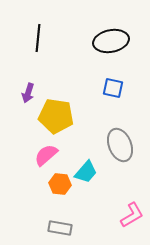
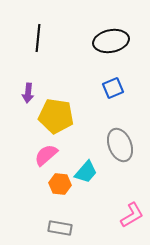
blue square: rotated 35 degrees counterclockwise
purple arrow: rotated 12 degrees counterclockwise
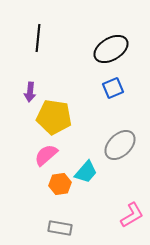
black ellipse: moved 8 px down; rotated 20 degrees counterclockwise
purple arrow: moved 2 px right, 1 px up
yellow pentagon: moved 2 px left, 1 px down
gray ellipse: rotated 68 degrees clockwise
orange hexagon: rotated 15 degrees counterclockwise
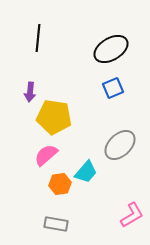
gray rectangle: moved 4 px left, 4 px up
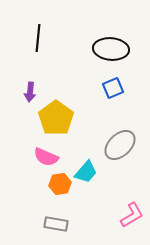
black ellipse: rotated 36 degrees clockwise
yellow pentagon: moved 2 px right, 1 px down; rotated 28 degrees clockwise
pink semicircle: moved 2 px down; rotated 115 degrees counterclockwise
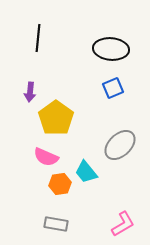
cyan trapezoid: rotated 100 degrees clockwise
pink L-shape: moved 9 px left, 9 px down
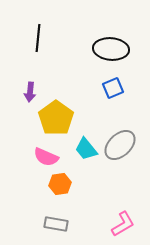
cyan trapezoid: moved 23 px up
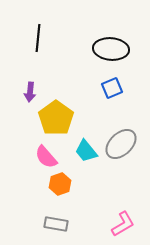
blue square: moved 1 px left
gray ellipse: moved 1 px right, 1 px up
cyan trapezoid: moved 2 px down
pink semicircle: rotated 25 degrees clockwise
orange hexagon: rotated 10 degrees counterclockwise
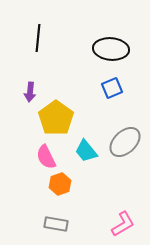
gray ellipse: moved 4 px right, 2 px up
pink semicircle: rotated 15 degrees clockwise
